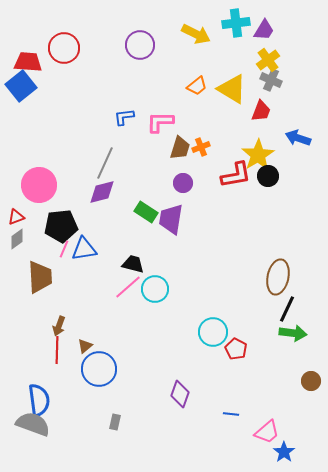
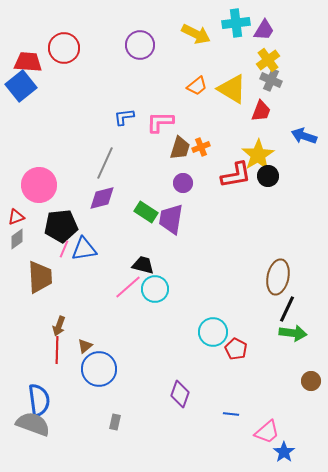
blue arrow at (298, 138): moved 6 px right, 2 px up
purple diamond at (102, 192): moved 6 px down
black trapezoid at (133, 264): moved 10 px right, 1 px down
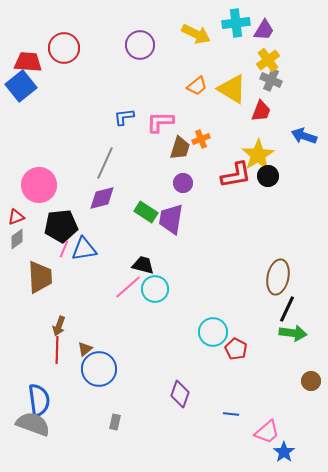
orange cross at (201, 147): moved 8 px up
brown triangle at (85, 346): moved 3 px down
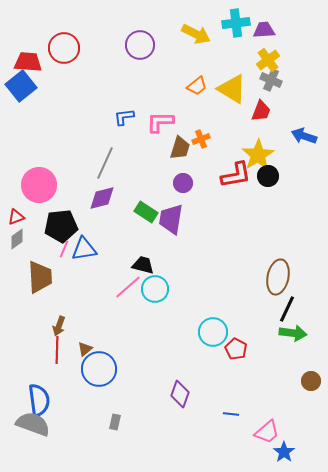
purple trapezoid at (264, 30): rotated 125 degrees counterclockwise
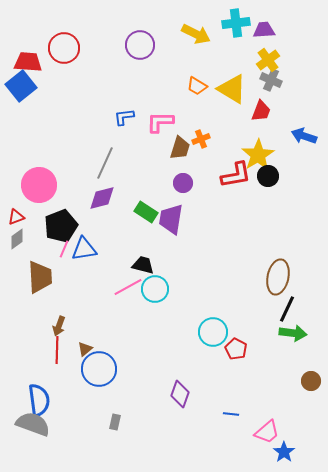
orange trapezoid at (197, 86): rotated 70 degrees clockwise
black pentagon at (61, 226): rotated 16 degrees counterclockwise
pink line at (128, 287): rotated 12 degrees clockwise
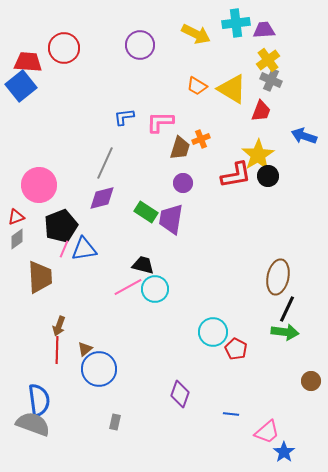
green arrow at (293, 333): moved 8 px left, 1 px up
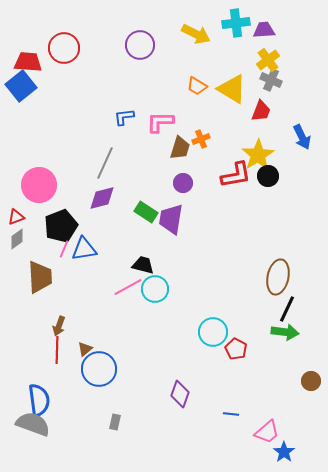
blue arrow at (304, 136): moved 2 px left, 1 px down; rotated 135 degrees counterclockwise
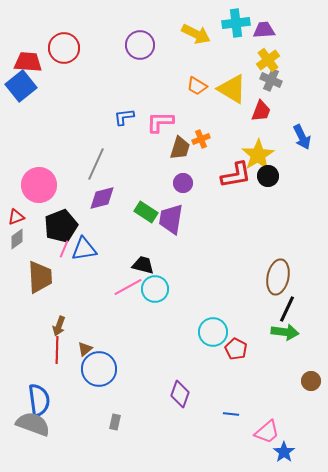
gray line at (105, 163): moved 9 px left, 1 px down
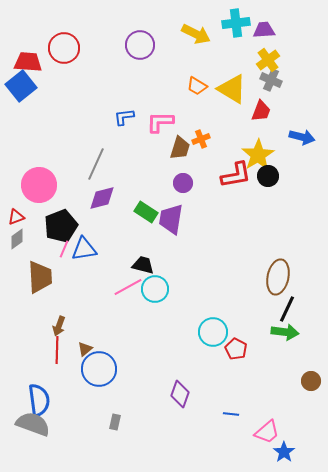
blue arrow at (302, 137): rotated 50 degrees counterclockwise
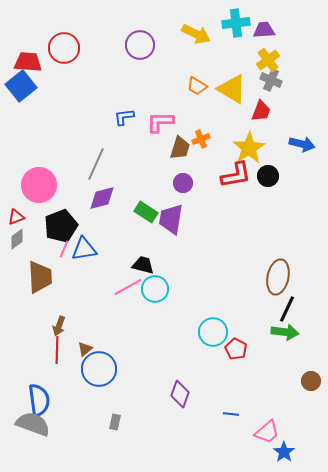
blue arrow at (302, 137): moved 7 px down
yellow star at (258, 155): moved 9 px left, 7 px up
